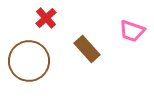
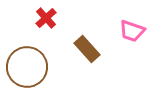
brown circle: moved 2 px left, 6 px down
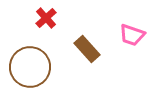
pink trapezoid: moved 4 px down
brown circle: moved 3 px right
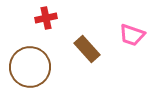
red cross: rotated 30 degrees clockwise
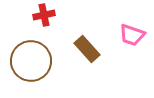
red cross: moved 2 px left, 3 px up
brown circle: moved 1 px right, 6 px up
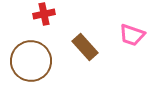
red cross: moved 1 px up
brown rectangle: moved 2 px left, 2 px up
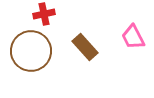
pink trapezoid: moved 1 px right, 2 px down; rotated 44 degrees clockwise
brown circle: moved 10 px up
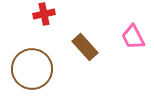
brown circle: moved 1 px right, 18 px down
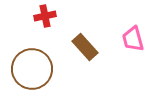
red cross: moved 1 px right, 2 px down
pink trapezoid: moved 2 px down; rotated 12 degrees clockwise
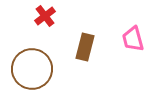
red cross: rotated 25 degrees counterclockwise
brown rectangle: rotated 56 degrees clockwise
